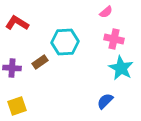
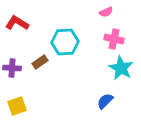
pink semicircle: rotated 16 degrees clockwise
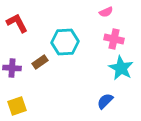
red L-shape: rotated 30 degrees clockwise
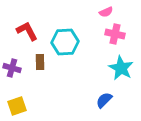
red L-shape: moved 10 px right, 8 px down
pink cross: moved 1 px right, 5 px up
brown rectangle: rotated 56 degrees counterclockwise
purple cross: rotated 12 degrees clockwise
blue semicircle: moved 1 px left, 1 px up
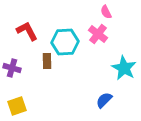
pink semicircle: rotated 88 degrees clockwise
pink cross: moved 17 px left; rotated 24 degrees clockwise
brown rectangle: moved 7 px right, 1 px up
cyan star: moved 3 px right
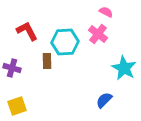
pink semicircle: rotated 144 degrees clockwise
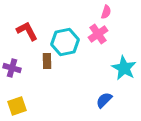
pink semicircle: rotated 80 degrees clockwise
pink cross: rotated 18 degrees clockwise
cyan hexagon: rotated 8 degrees counterclockwise
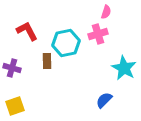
pink cross: rotated 18 degrees clockwise
cyan hexagon: moved 1 px right, 1 px down
yellow square: moved 2 px left
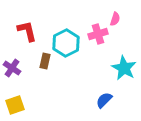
pink semicircle: moved 9 px right, 7 px down
red L-shape: rotated 15 degrees clockwise
cyan hexagon: rotated 16 degrees counterclockwise
brown rectangle: moved 2 px left; rotated 14 degrees clockwise
purple cross: rotated 18 degrees clockwise
yellow square: moved 1 px up
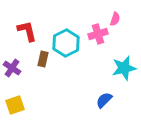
brown rectangle: moved 2 px left, 2 px up
cyan star: rotated 30 degrees clockwise
